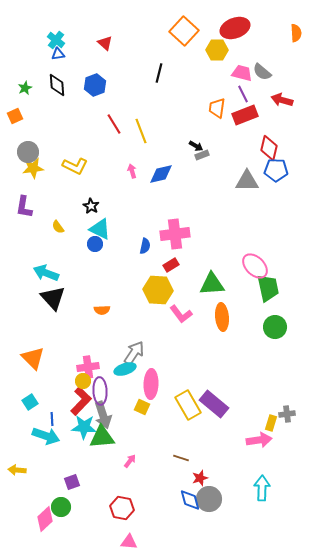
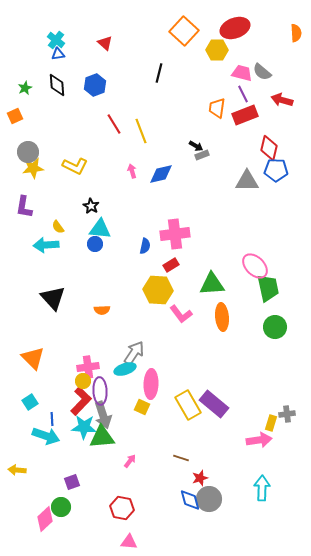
cyan triangle at (100, 229): rotated 20 degrees counterclockwise
cyan arrow at (46, 273): moved 28 px up; rotated 25 degrees counterclockwise
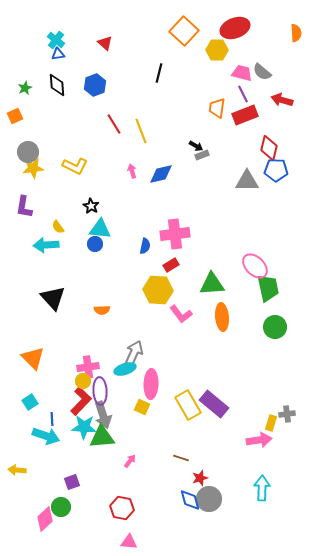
gray arrow at (134, 353): rotated 10 degrees counterclockwise
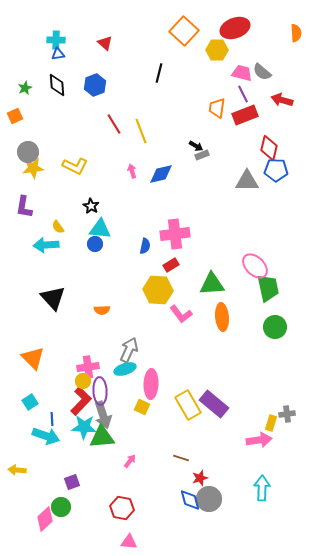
cyan cross at (56, 40): rotated 36 degrees counterclockwise
gray arrow at (134, 353): moved 5 px left, 3 px up
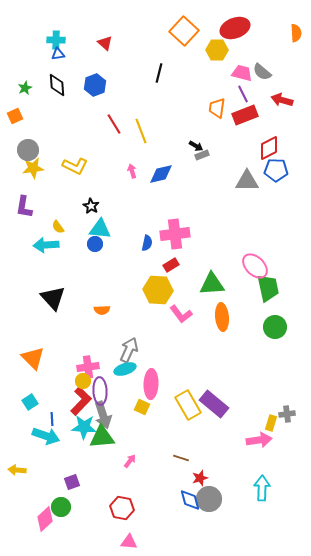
red diamond at (269, 148): rotated 50 degrees clockwise
gray circle at (28, 152): moved 2 px up
blue semicircle at (145, 246): moved 2 px right, 3 px up
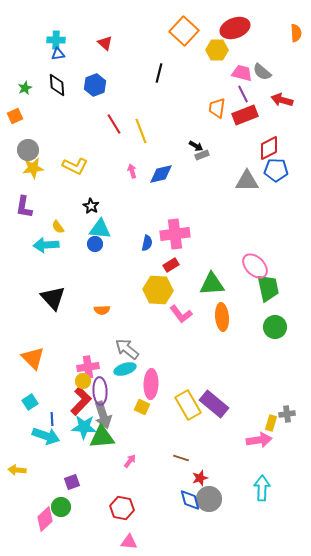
gray arrow at (129, 350): moved 2 px left, 1 px up; rotated 75 degrees counterclockwise
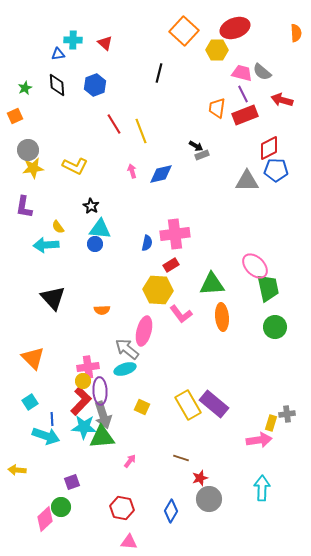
cyan cross at (56, 40): moved 17 px right
pink ellipse at (151, 384): moved 7 px left, 53 px up; rotated 12 degrees clockwise
blue diamond at (190, 500): moved 19 px left, 11 px down; rotated 45 degrees clockwise
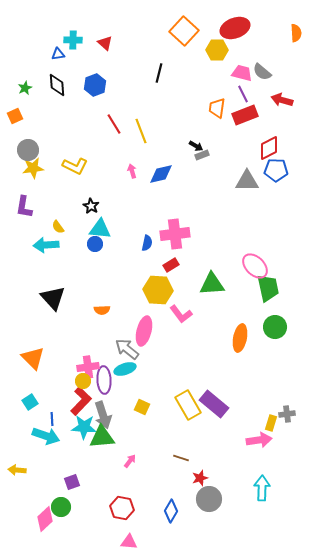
orange ellipse at (222, 317): moved 18 px right, 21 px down; rotated 16 degrees clockwise
purple ellipse at (100, 391): moved 4 px right, 11 px up
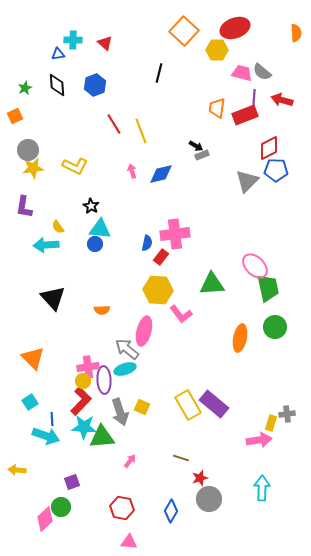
purple line at (243, 94): moved 11 px right, 4 px down; rotated 30 degrees clockwise
gray triangle at (247, 181): rotated 45 degrees counterclockwise
red rectangle at (171, 265): moved 10 px left, 8 px up; rotated 21 degrees counterclockwise
gray arrow at (103, 415): moved 17 px right, 3 px up
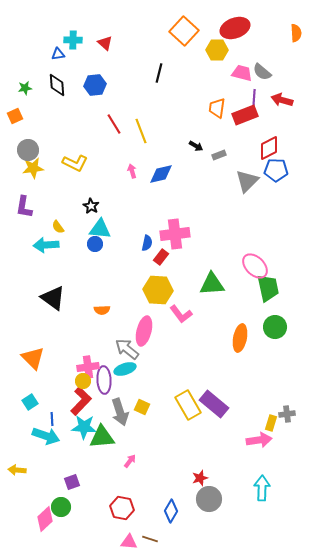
blue hexagon at (95, 85): rotated 15 degrees clockwise
green star at (25, 88): rotated 16 degrees clockwise
gray rectangle at (202, 155): moved 17 px right
yellow L-shape at (75, 166): moved 3 px up
black triangle at (53, 298): rotated 12 degrees counterclockwise
brown line at (181, 458): moved 31 px left, 81 px down
